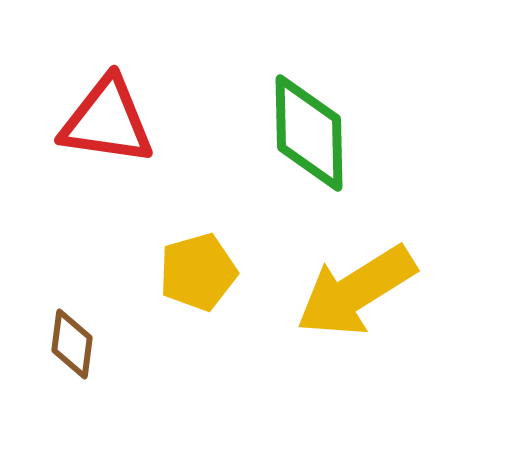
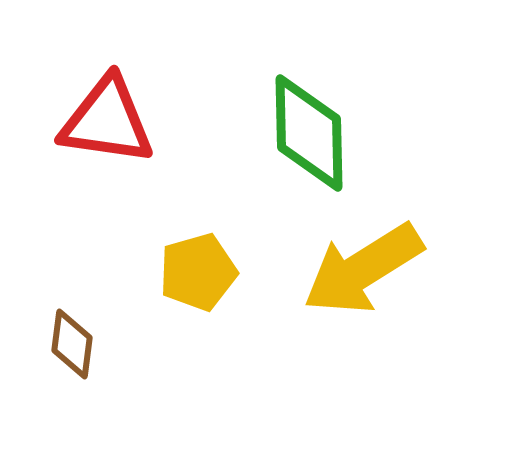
yellow arrow: moved 7 px right, 22 px up
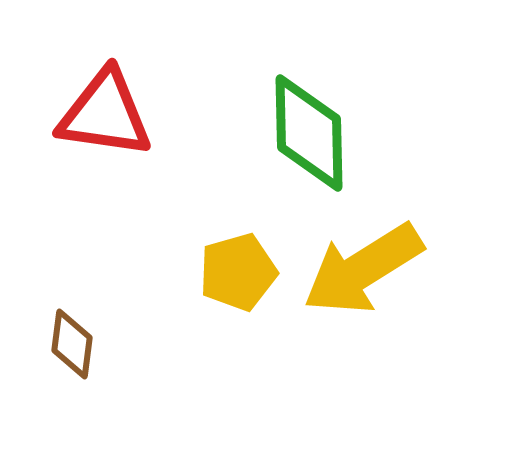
red triangle: moved 2 px left, 7 px up
yellow pentagon: moved 40 px right
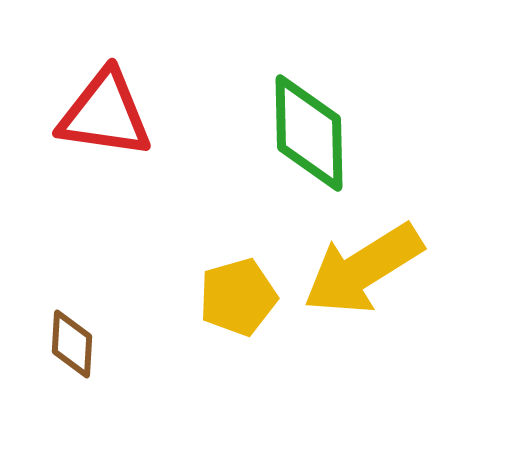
yellow pentagon: moved 25 px down
brown diamond: rotated 4 degrees counterclockwise
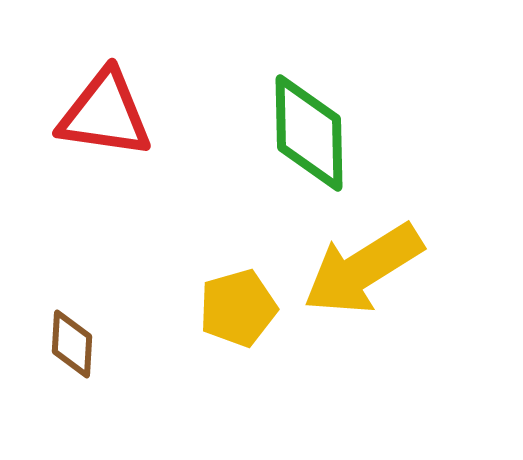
yellow pentagon: moved 11 px down
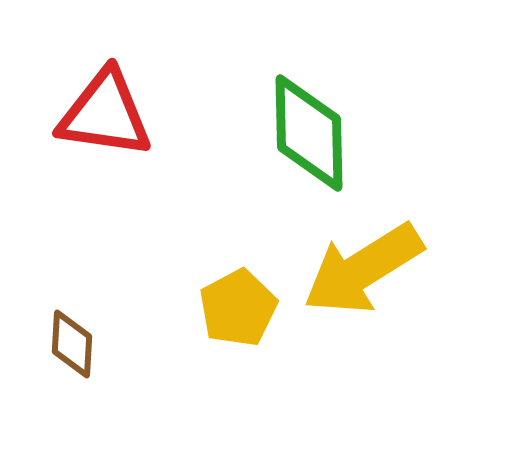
yellow pentagon: rotated 12 degrees counterclockwise
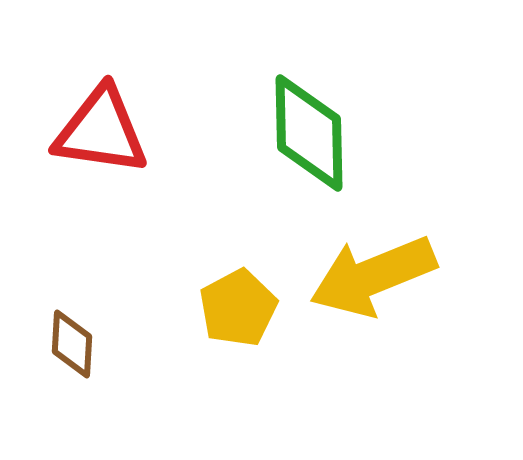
red triangle: moved 4 px left, 17 px down
yellow arrow: moved 10 px right, 7 px down; rotated 10 degrees clockwise
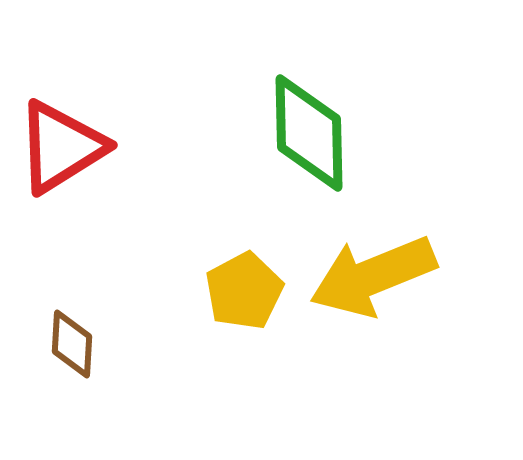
red triangle: moved 40 px left, 16 px down; rotated 40 degrees counterclockwise
yellow pentagon: moved 6 px right, 17 px up
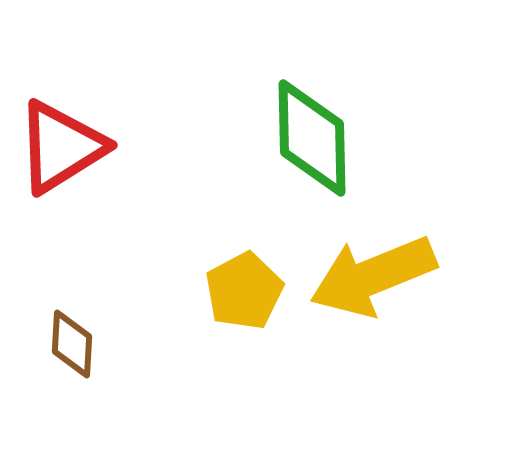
green diamond: moved 3 px right, 5 px down
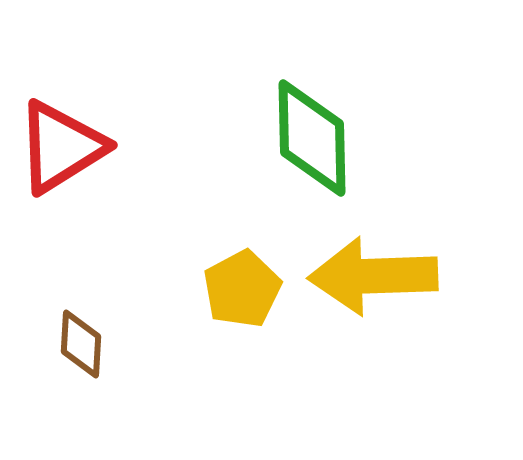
yellow arrow: rotated 20 degrees clockwise
yellow pentagon: moved 2 px left, 2 px up
brown diamond: moved 9 px right
